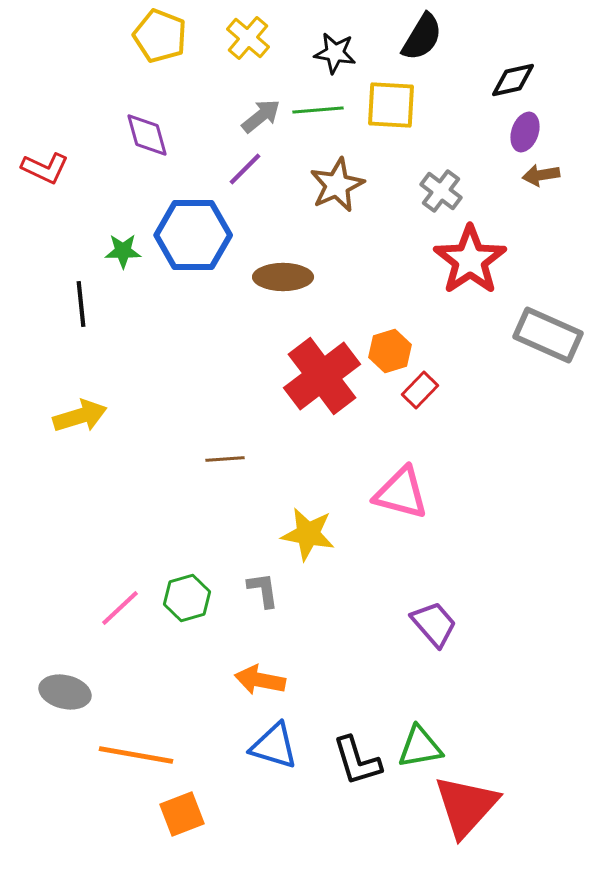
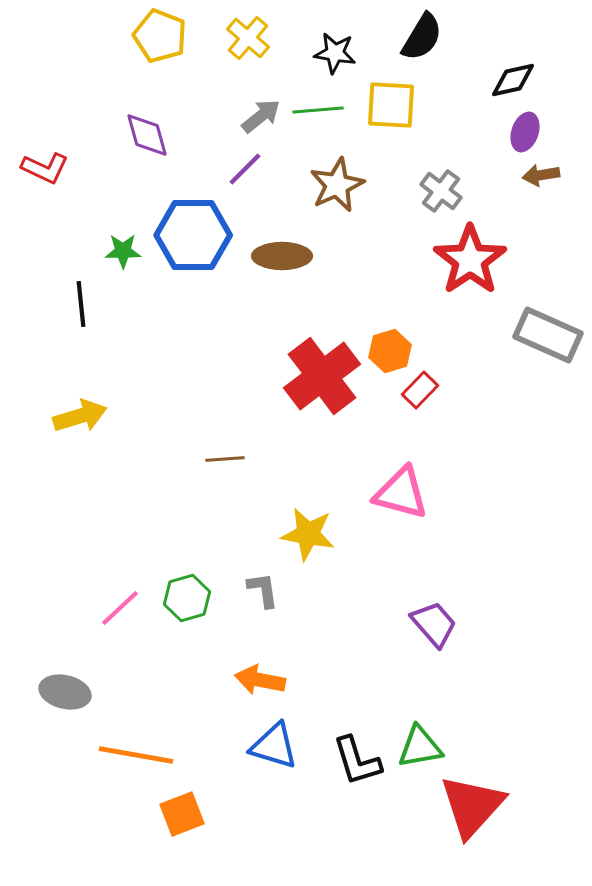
brown ellipse: moved 1 px left, 21 px up
red triangle: moved 6 px right
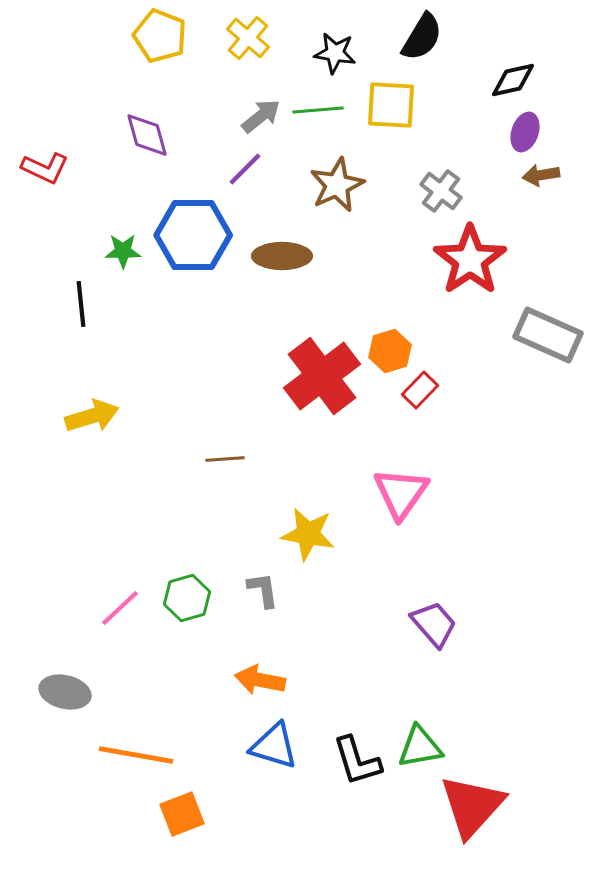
yellow arrow: moved 12 px right
pink triangle: rotated 50 degrees clockwise
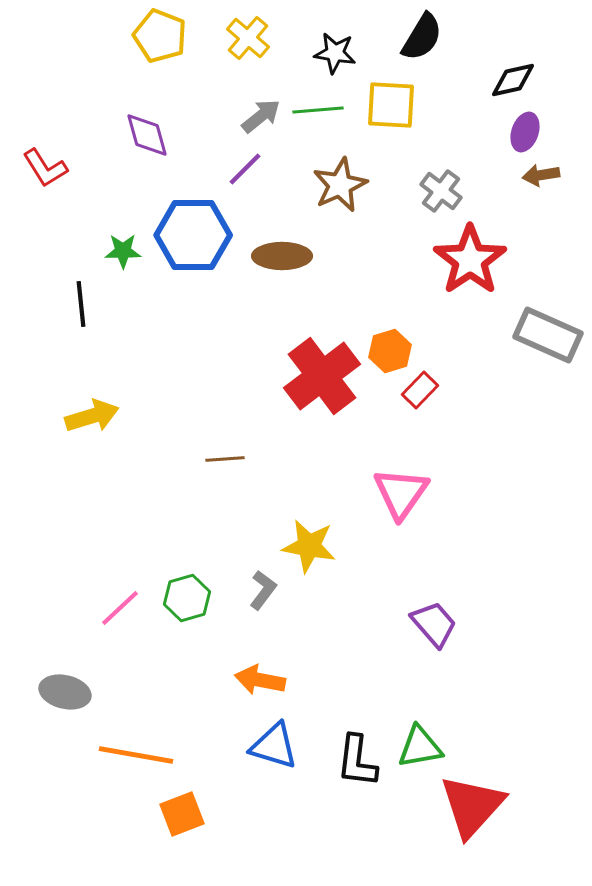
red L-shape: rotated 33 degrees clockwise
brown star: moved 3 px right
yellow star: moved 1 px right, 12 px down
gray L-shape: rotated 45 degrees clockwise
black L-shape: rotated 24 degrees clockwise
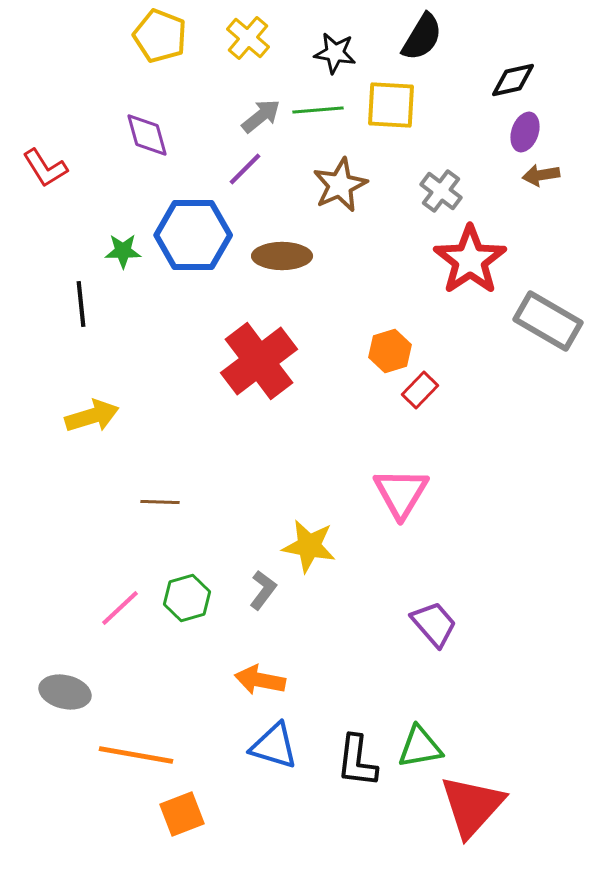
gray rectangle: moved 14 px up; rotated 6 degrees clockwise
red cross: moved 63 px left, 15 px up
brown line: moved 65 px left, 43 px down; rotated 6 degrees clockwise
pink triangle: rotated 4 degrees counterclockwise
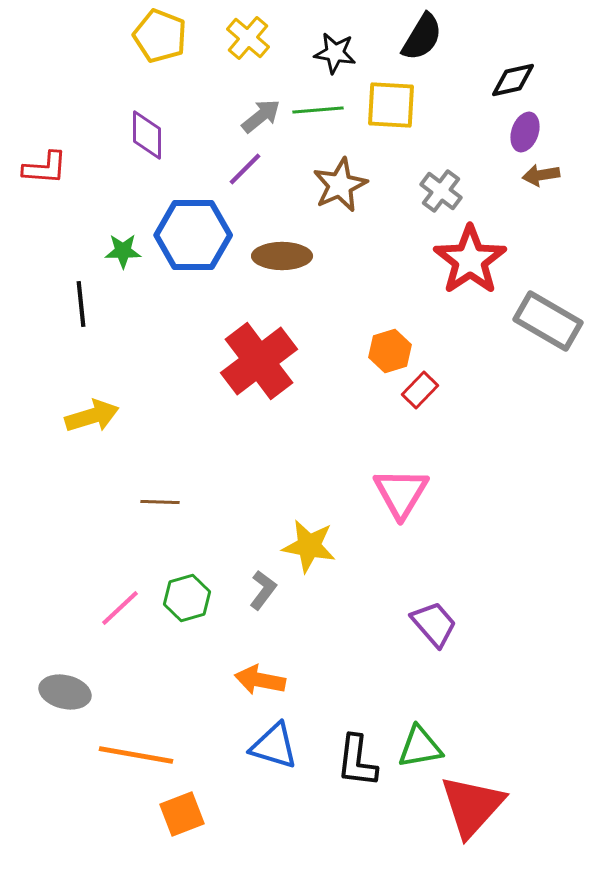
purple diamond: rotated 15 degrees clockwise
red L-shape: rotated 54 degrees counterclockwise
